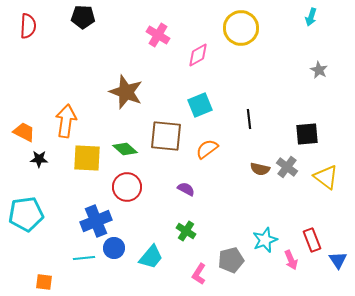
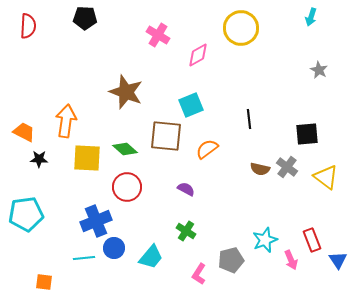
black pentagon: moved 2 px right, 1 px down
cyan square: moved 9 px left
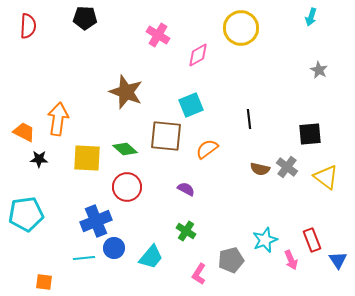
orange arrow: moved 8 px left, 2 px up
black square: moved 3 px right
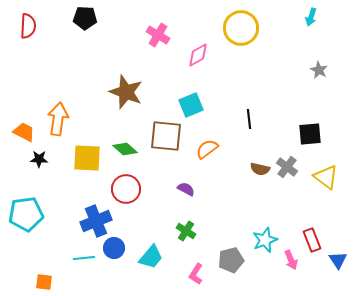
red circle: moved 1 px left, 2 px down
pink L-shape: moved 3 px left
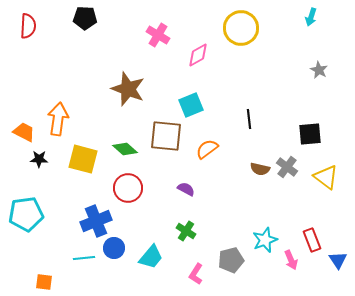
brown star: moved 2 px right, 3 px up
yellow square: moved 4 px left, 1 px down; rotated 12 degrees clockwise
red circle: moved 2 px right, 1 px up
